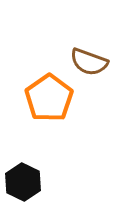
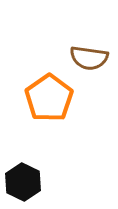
brown semicircle: moved 4 px up; rotated 12 degrees counterclockwise
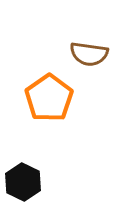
brown semicircle: moved 4 px up
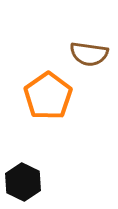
orange pentagon: moved 1 px left, 2 px up
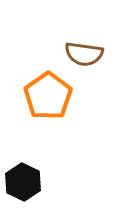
brown semicircle: moved 5 px left
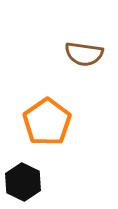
orange pentagon: moved 1 px left, 26 px down
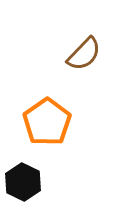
brown semicircle: rotated 54 degrees counterclockwise
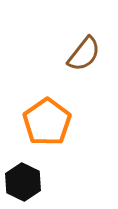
brown semicircle: rotated 6 degrees counterclockwise
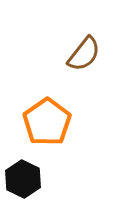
black hexagon: moved 3 px up
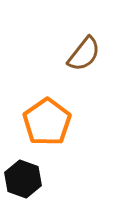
black hexagon: rotated 6 degrees counterclockwise
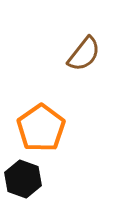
orange pentagon: moved 6 px left, 6 px down
